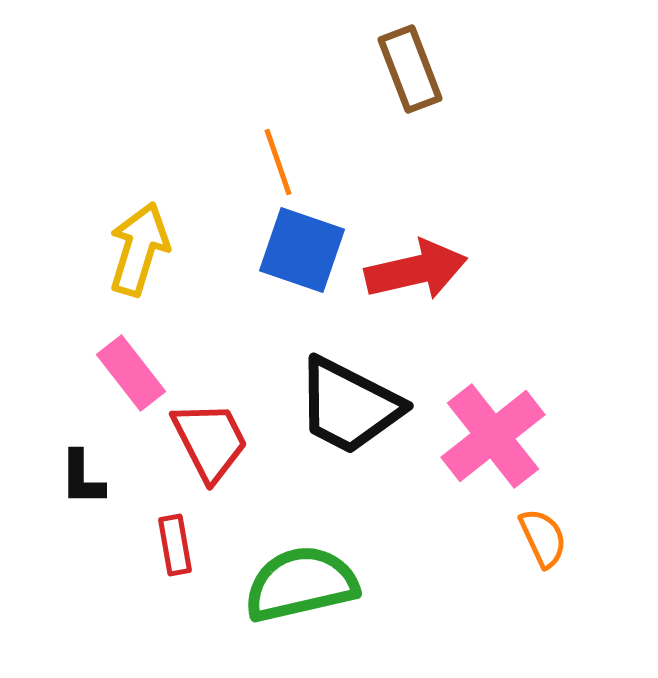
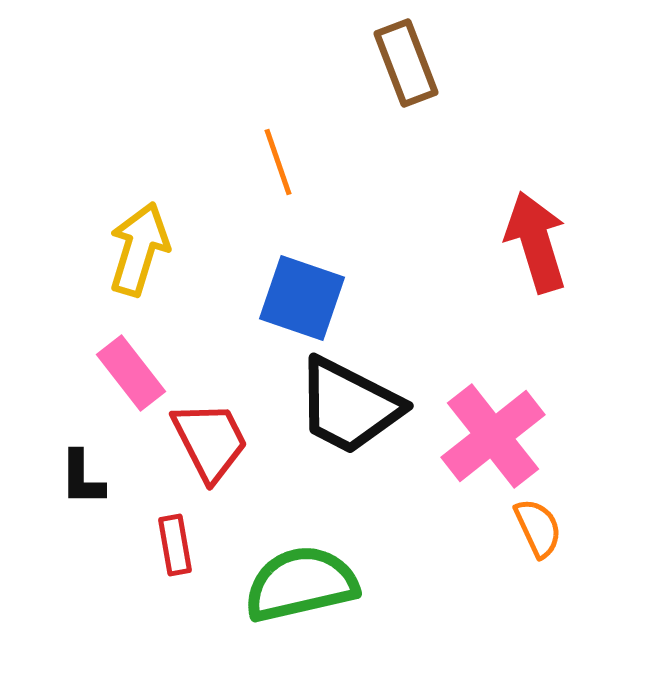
brown rectangle: moved 4 px left, 6 px up
blue square: moved 48 px down
red arrow: moved 120 px right, 28 px up; rotated 94 degrees counterclockwise
orange semicircle: moved 5 px left, 10 px up
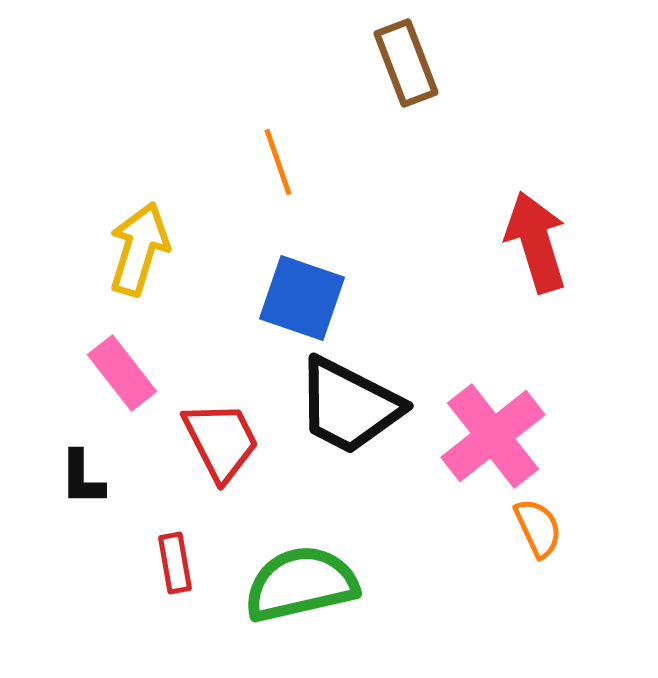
pink rectangle: moved 9 px left
red trapezoid: moved 11 px right
red rectangle: moved 18 px down
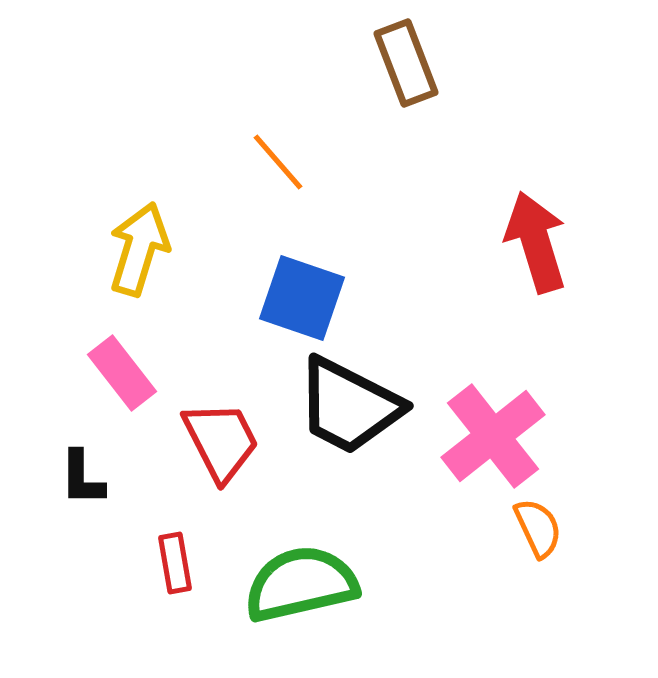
orange line: rotated 22 degrees counterclockwise
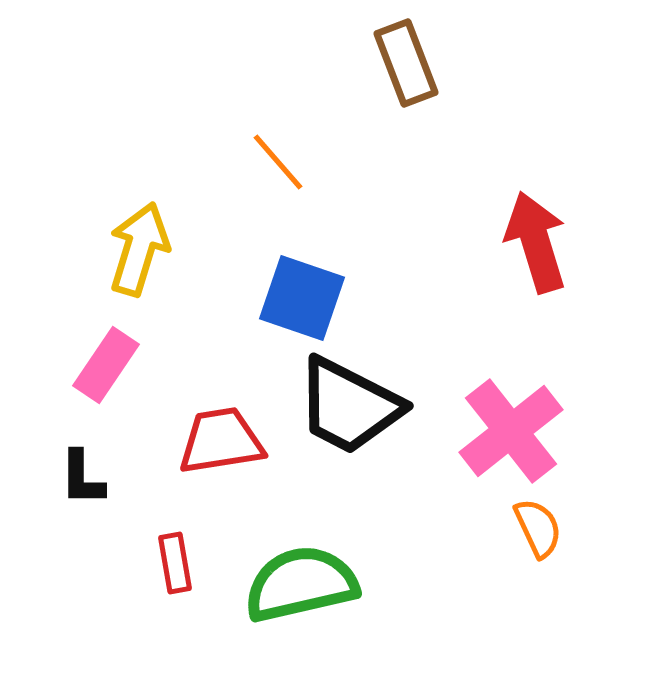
pink rectangle: moved 16 px left, 8 px up; rotated 72 degrees clockwise
pink cross: moved 18 px right, 5 px up
red trapezoid: rotated 72 degrees counterclockwise
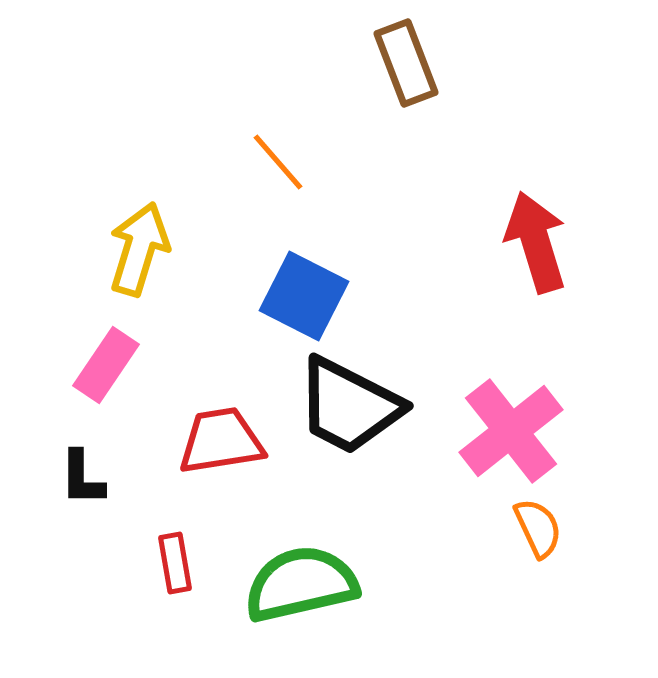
blue square: moved 2 px right, 2 px up; rotated 8 degrees clockwise
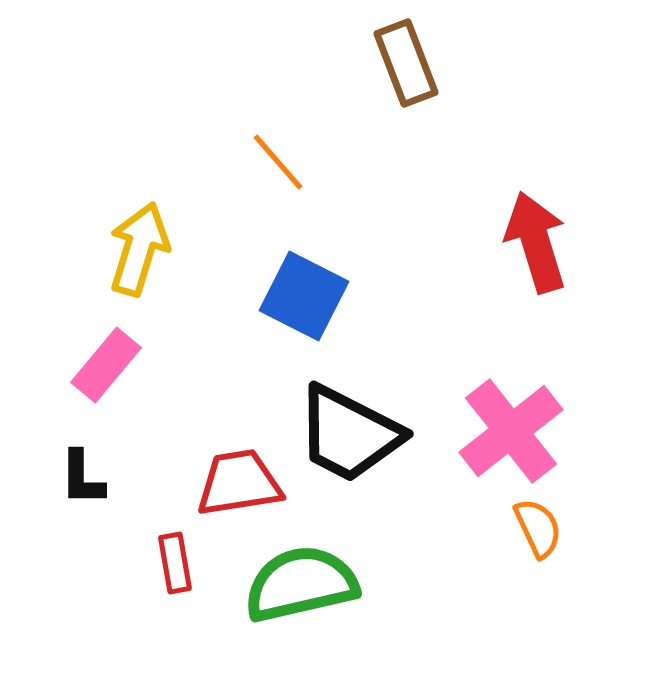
pink rectangle: rotated 6 degrees clockwise
black trapezoid: moved 28 px down
red trapezoid: moved 18 px right, 42 px down
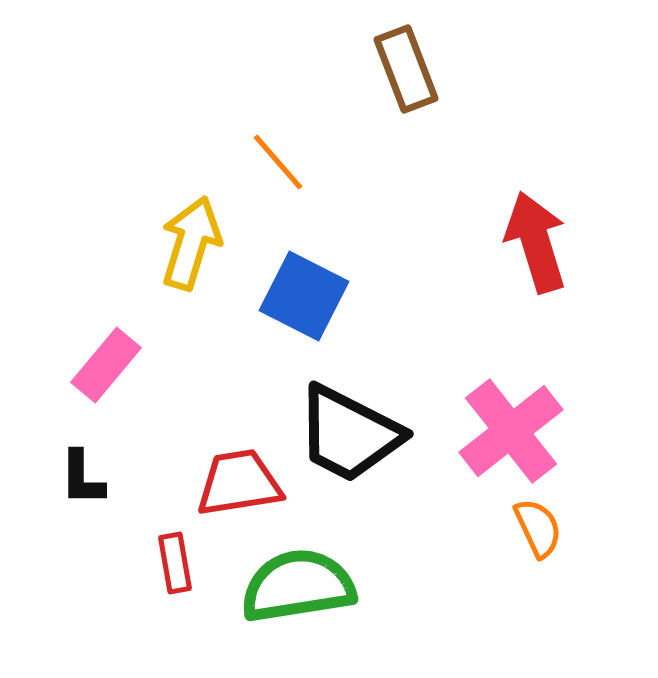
brown rectangle: moved 6 px down
yellow arrow: moved 52 px right, 6 px up
green semicircle: moved 3 px left, 2 px down; rotated 4 degrees clockwise
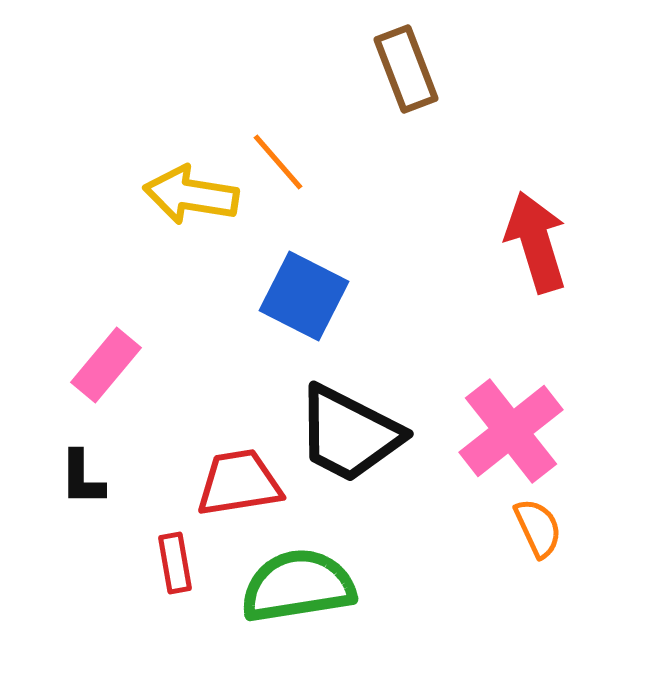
yellow arrow: moved 48 px up; rotated 98 degrees counterclockwise
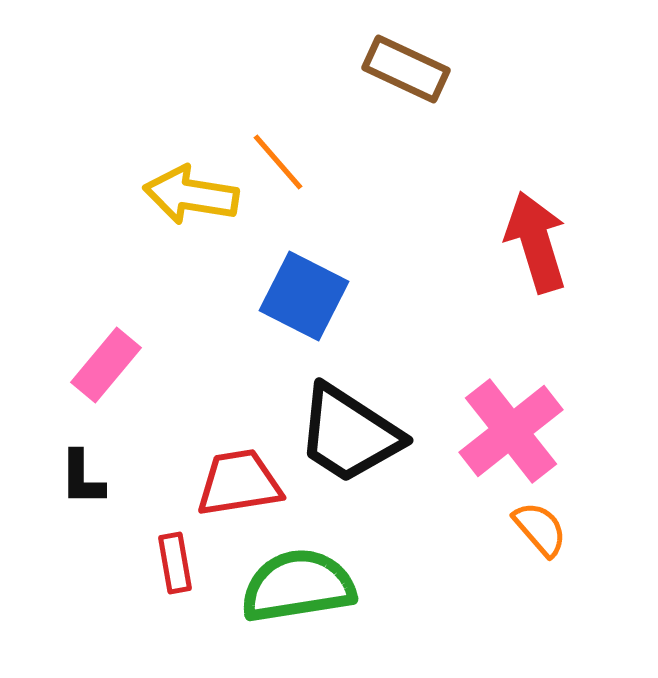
brown rectangle: rotated 44 degrees counterclockwise
black trapezoid: rotated 6 degrees clockwise
orange semicircle: moved 2 px right, 1 px down; rotated 16 degrees counterclockwise
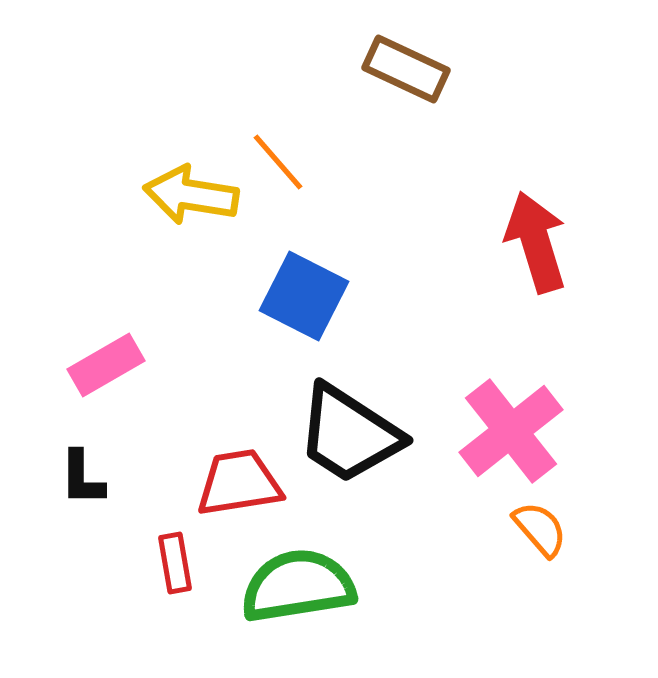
pink rectangle: rotated 20 degrees clockwise
